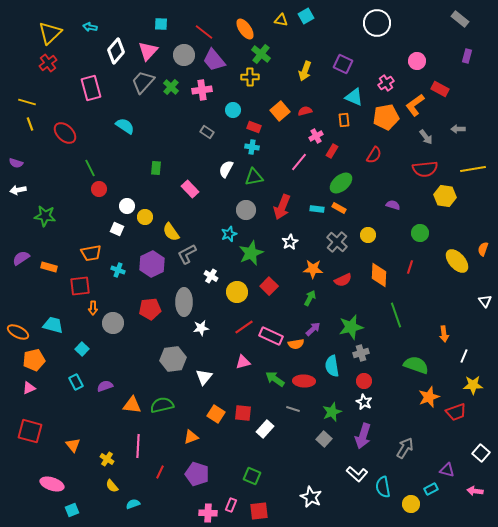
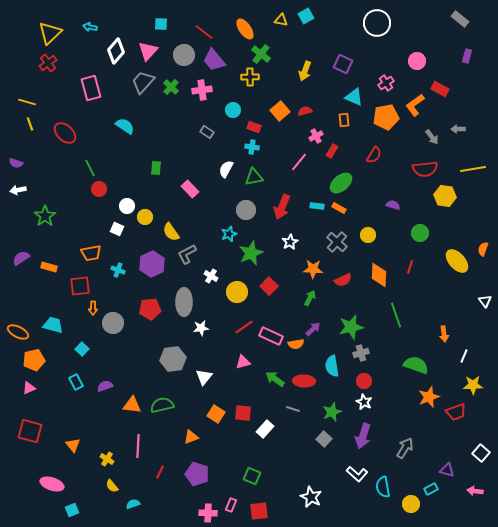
gray arrow at (426, 137): moved 6 px right
cyan rectangle at (317, 209): moved 3 px up
green star at (45, 216): rotated 30 degrees clockwise
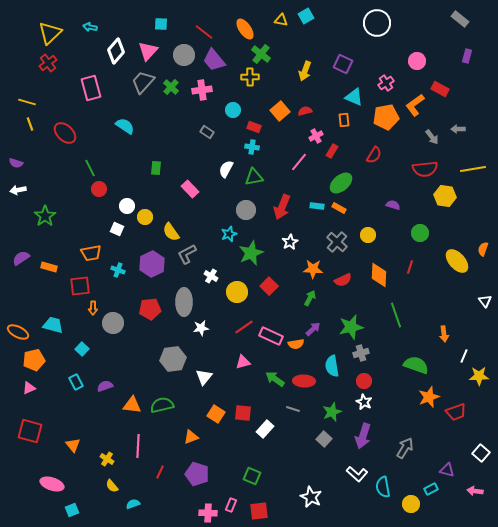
yellow star at (473, 385): moved 6 px right, 9 px up
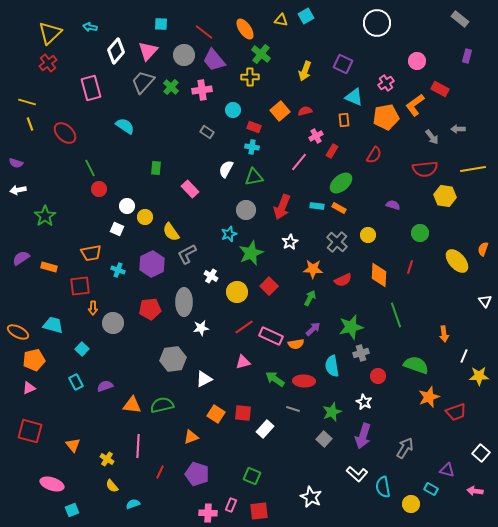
white triangle at (204, 377): moved 2 px down; rotated 24 degrees clockwise
red circle at (364, 381): moved 14 px right, 5 px up
cyan rectangle at (431, 489): rotated 56 degrees clockwise
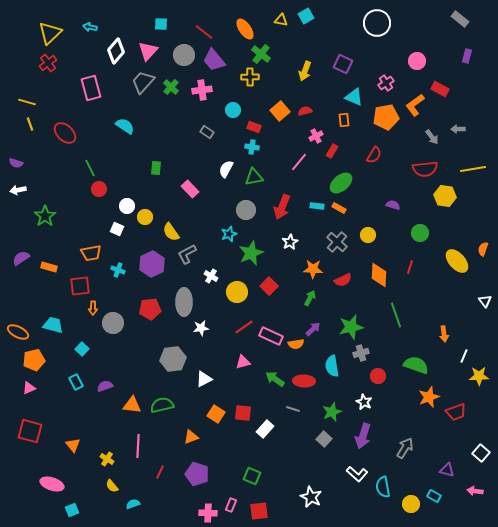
cyan rectangle at (431, 489): moved 3 px right, 7 px down
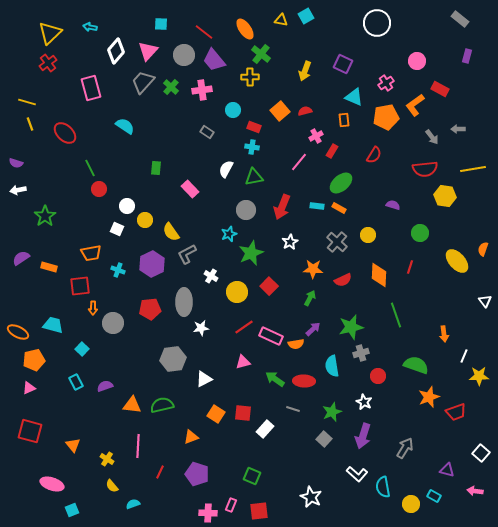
yellow circle at (145, 217): moved 3 px down
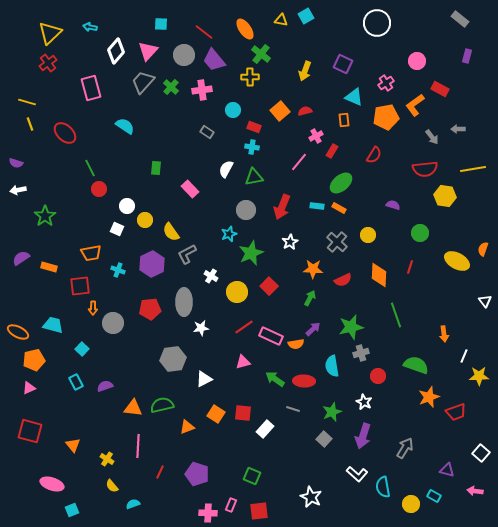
yellow ellipse at (457, 261): rotated 20 degrees counterclockwise
orange triangle at (132, 405): moved 1 px right, 3 px down
orange triangle at (191, 437): moved 4 px left, 10 px up
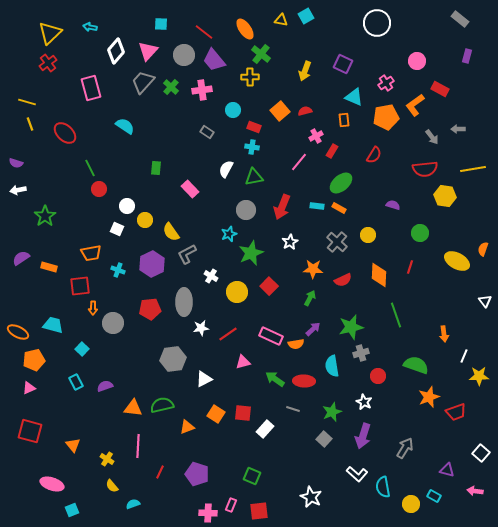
red line at (244, 327): moved 16 px left, 7 px down
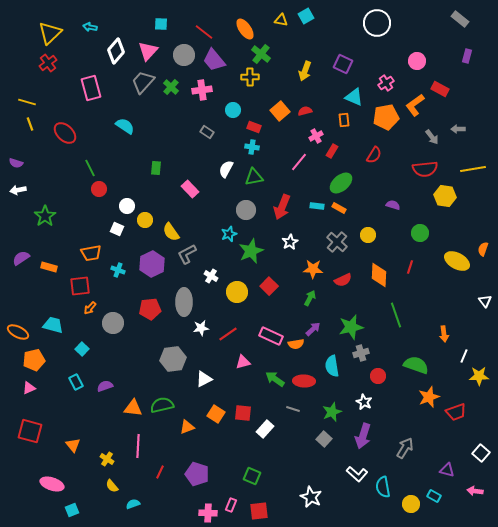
green star at (251, 253): moved 2 px up
orange arrow at (93, 308): moved 3 px left; rotated 40 degrees clockwise
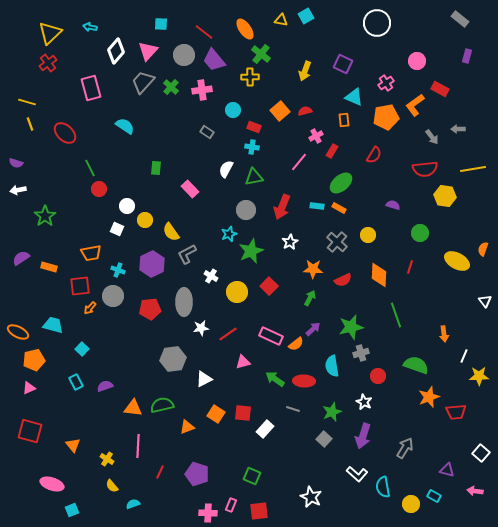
gray circle at (113, 323): moved 27 px up
orange semicircle at (296, 344): rotated 28 degrees counterclockwise
red trapezoid at (456, 412): rotated 15 degrees clockwise
